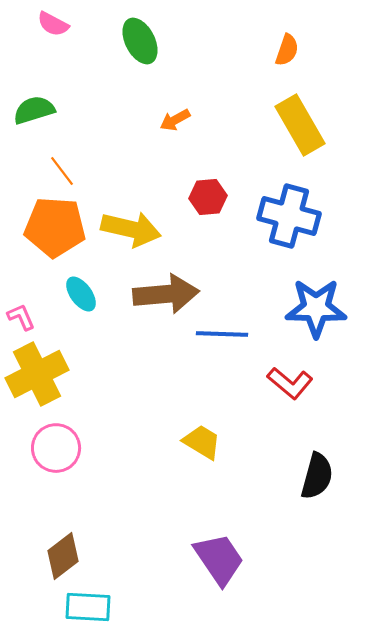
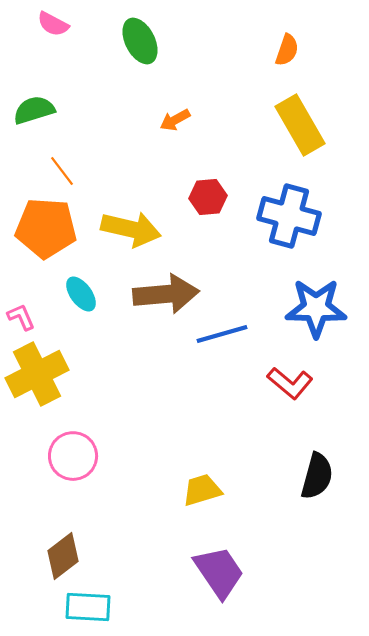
orange pentagon: moved 9 px left, 1 px down
blue line: rotated 18 degrees counterclockwise
yellow trapezoid: moved 48 px down; rotated 48 degrees counterclockwise
pink circle: moved 17 px right, 8 px down
purple trapezoid: moved 13 px down
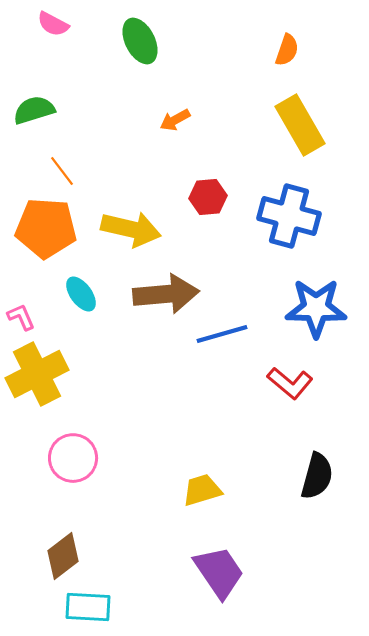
pink circle: moved 2 px down
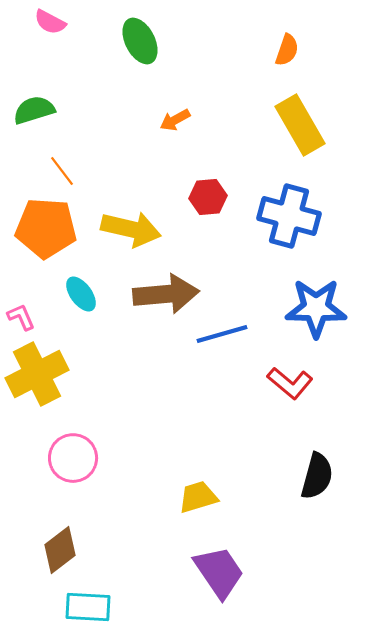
pink semicircle: moved 3 px left, 2 px up
yellow trapezoid: moved 4 px left, 7 px down
brown diamond: moved 3 px left, 6 px up
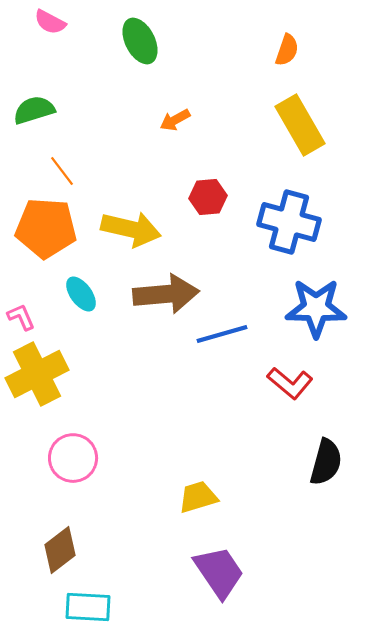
blue cross: moved 6 px down
black semicircle: moved 9 px right, 14 px up
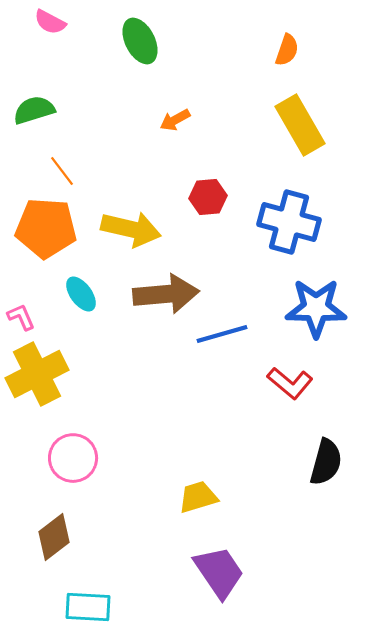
brown diamond: moved 6 px left, 13 px up
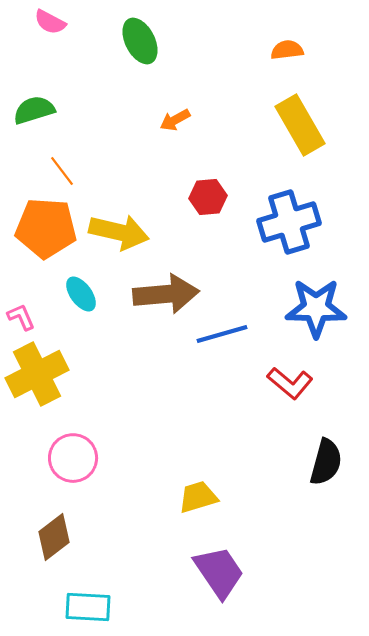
orange semicircle: rotated 116 degrees counterclockwise
blue cross: rotated 32 degrees counterclockwise
yellow arrow: moved 12 px left, 3 px down
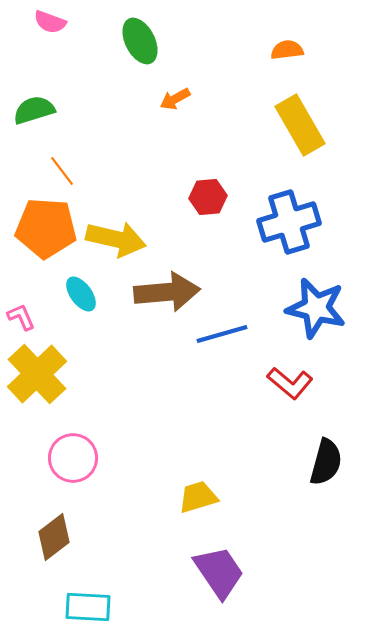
pink semicircle: rotated 8 degrees counterclockwise
orange arrow: moved 21 px up
yellow arrow: moved 3 px left, 7 px down
brown arrow: moved 1 px right, 2 px up
blue star: rotated 12 degrees clockwise
yellow cross: rotated 16 degrees counterclockwise
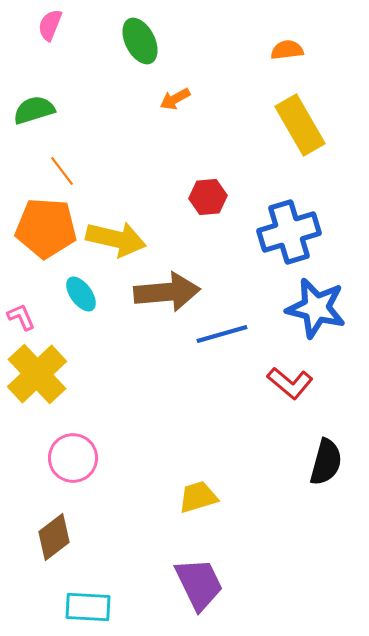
pink semicircle: moved 3 px down; rotated 92 degrees clockwise
blue cross: moved 10 px down
purple trapezoid: moved 20 px left, 12 px down; rotated 8 degrees clockwise
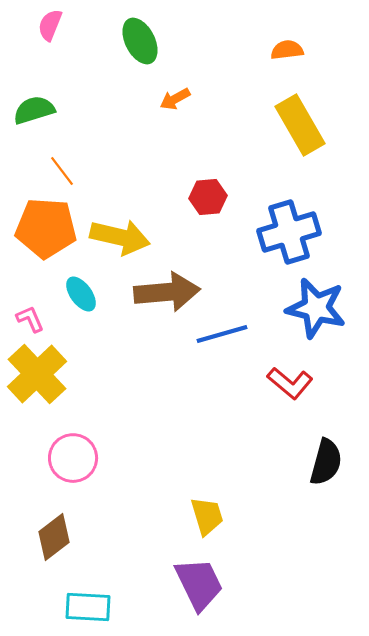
yellow arrow: moved 4 px right, 2 px up
pink L-shape: moved 9 px right, 2 px down
yellow trapezoid: moved 9 px right, 19 px down; rotated 90 degrees clockwise
